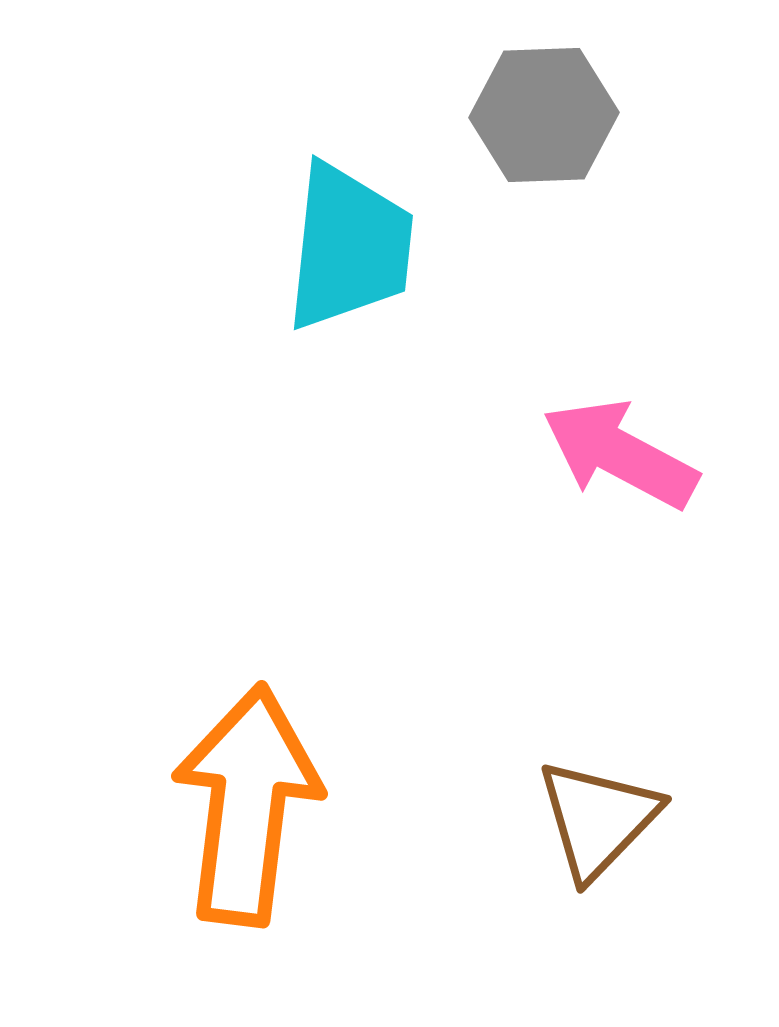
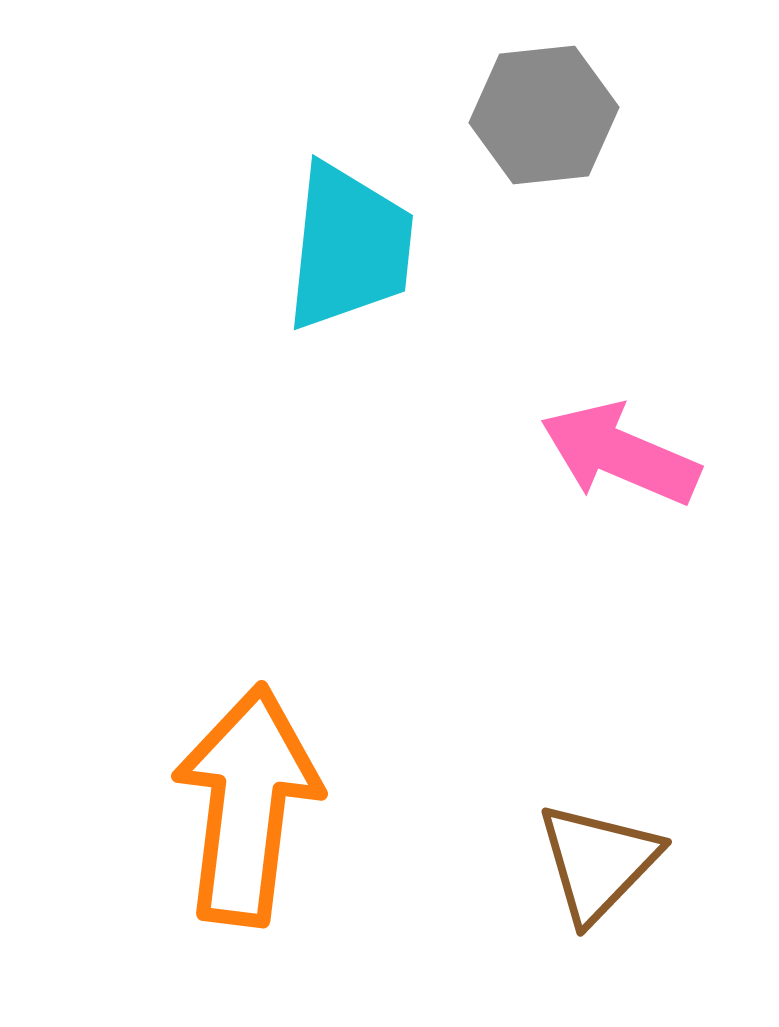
gray hexagon: rotated 4 degrees counterclockwise
pink arrow: rotated 5 degrees counterclockwise
brown triangle: moved 43 px down
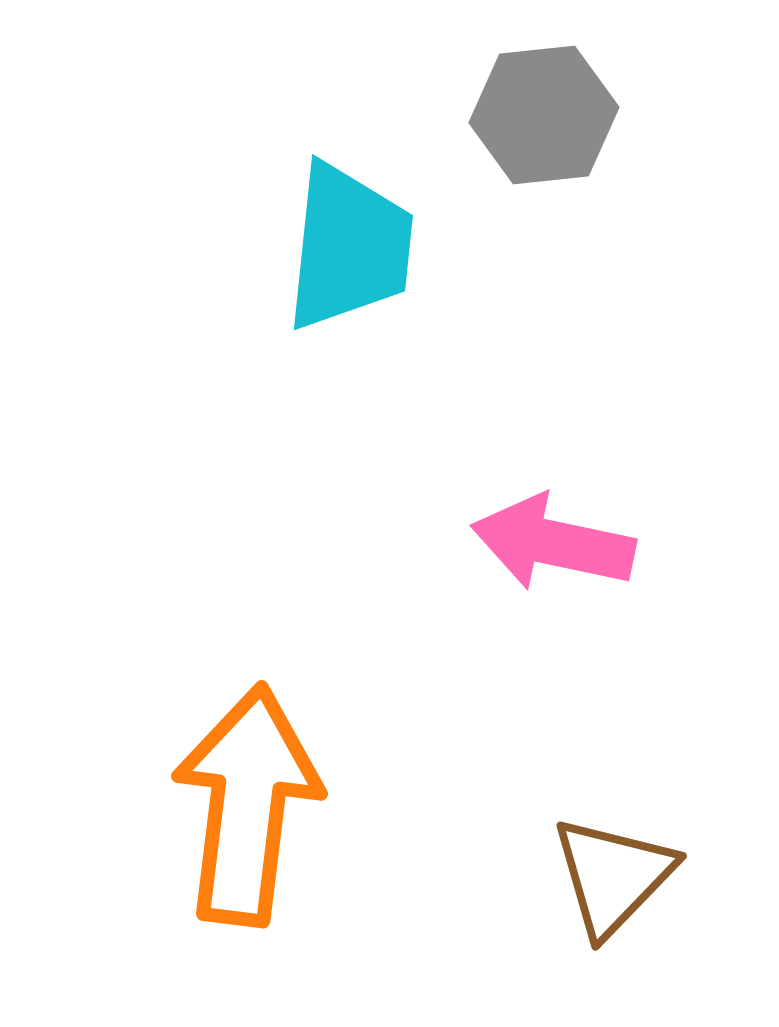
pink arrow: moved 67 px left, 89 px down; rotated 11 degrees counterclockwise
brown triangle: moved 15 px right, 14 px down
